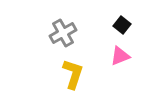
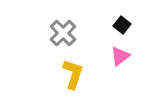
gray cross: rotated 16 degrees counterclockwise
pink triangle: rotated 15 degrees counterclockwise
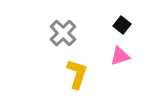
pink triangle: rotated 20 degrees clockwise
yellow L-shape: moved 4 px right
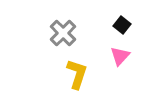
pink triangle: rotated 30 degrees counterclockwise
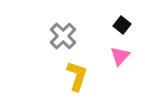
gray cross: moved 3 px down
yellow L-shape: moved 2 px down
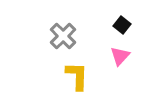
yellow L-shape: rotated 16 degrees counterclockwise
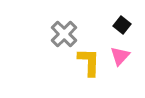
gray cross: moved 1 px right, 2 px up
yellow L-shape: moved 12 px right, 14 px up
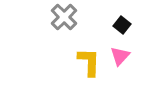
gray cross: moved 17 px up
